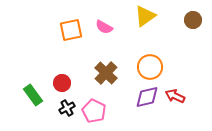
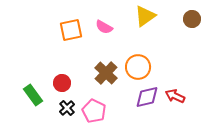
brown circle: moved 1 px left, 1 px up
orange circle: moved 12 px left
black cross: rotated 14 degrees counterclockwise
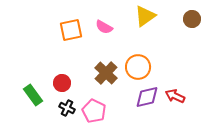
black cross: rotated 21 degrees counterclockwise
